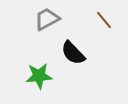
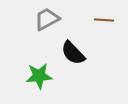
brown line: rotated 48 degrees counterclockwise
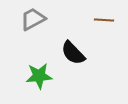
gray trapezoid: moved 14 px left
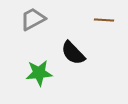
green star: moved 3 px up
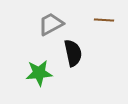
gray trapezoid: moved 18 px right, 5 px down
black semicircle: rotated 148 degrees counterclockwise
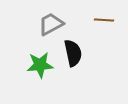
green star: moved 1 px right, 8 px up
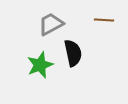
green star: rotated 16 degrees counterclockwise
